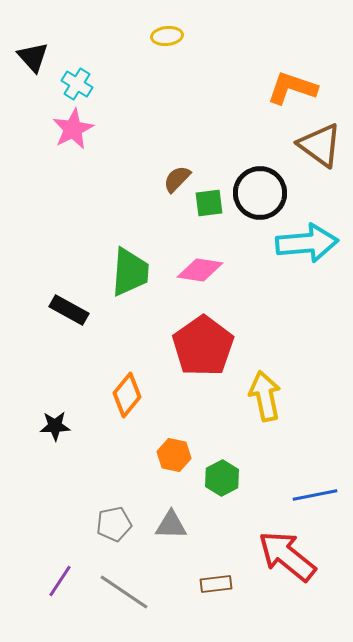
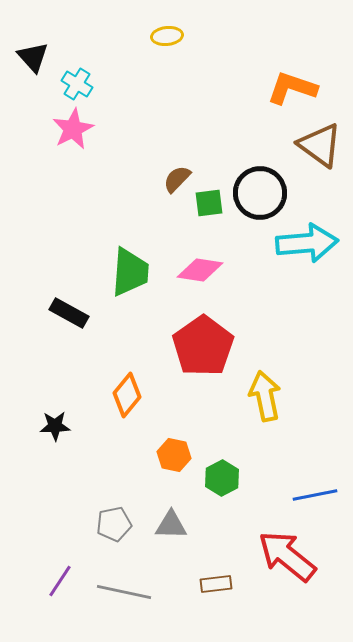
black rectangle: moved 3 px down
gray line: rotated 22 degrees counterclockwise
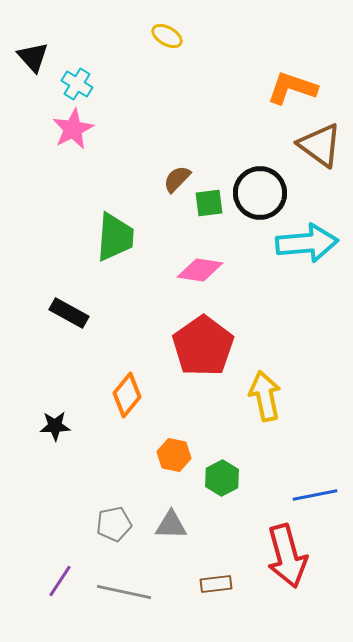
yellow ellipse: rotated 36 degrees clockwise
green trapezoid: moved 15 px left, 35 px up
red arrow: rotated 144 degrees counterclockwise
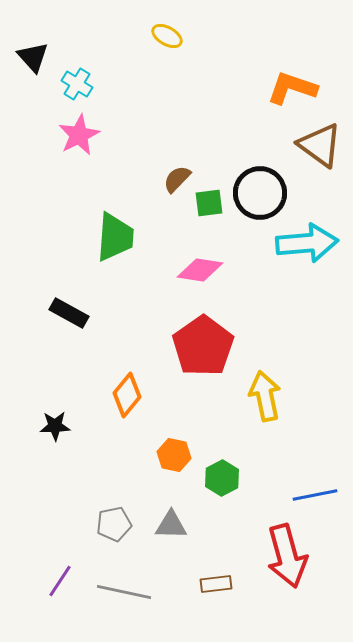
pink star: moved 6 px right, 6 px down
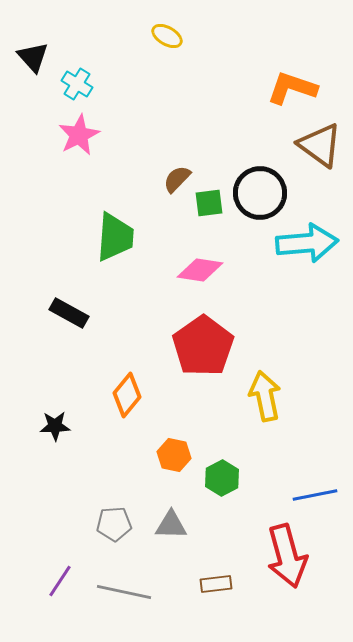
gray pentagon: rotated 8 degrees clockwise
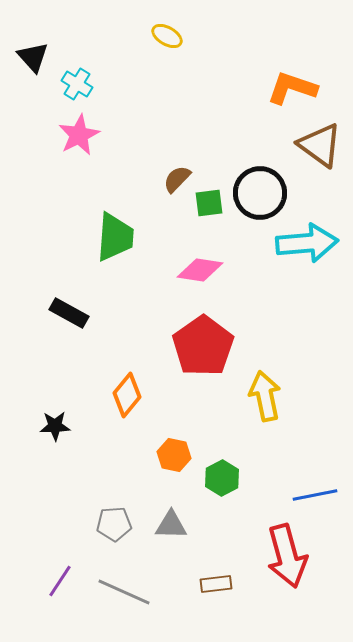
gray line: rotated 12 degrees clockwise
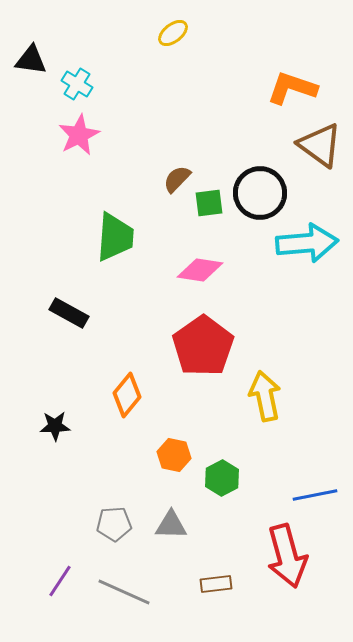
yellow ellipse: moved 6 px right, 3 px up; rotated 68 degrees counterclockwise
black triangle: moved 2 px left, 3 px down; rotated 40 degrees counterclockwise
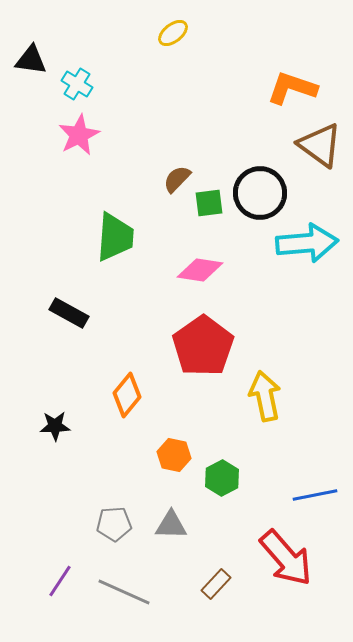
red arrow: moved 1 px left, 2 px down; rotated 26 degrees counterclockwise
brown rectangle: rotated 40 degrees counterclockwise
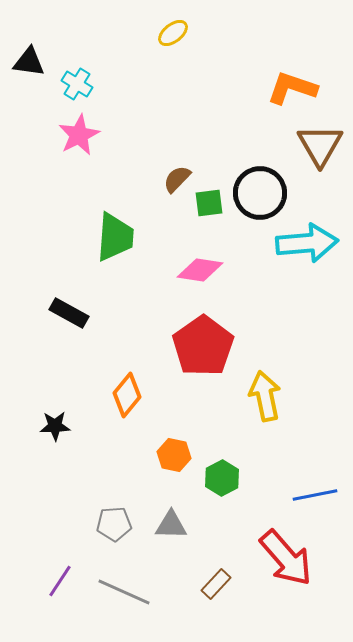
black triangle: moved 2 px left, 2 px down
brown triangle: rotated 24 degrees clockwise
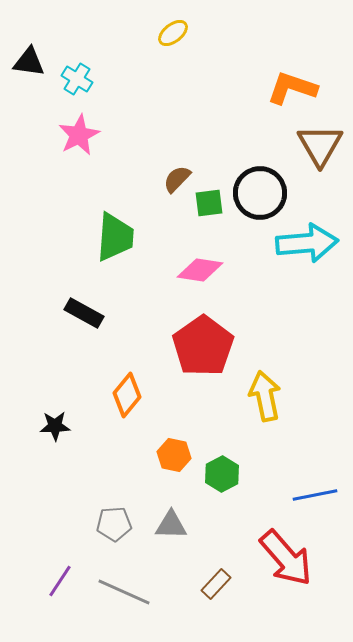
cyan cross: moved 5 px up
black rectangle: moved 15 px right
green hexagon: moved 4 px up
